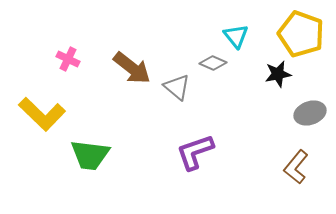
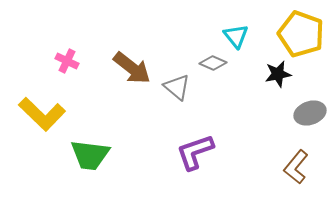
pink cross: moved 1 px left, 2 px down
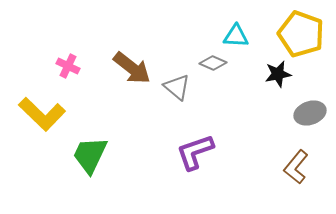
cyan triangle: rotated 48 degrees counterclockwise
pink cross: moved 1 px right, 5 px down
green trapezoid: rotated 108 degrees clockwise
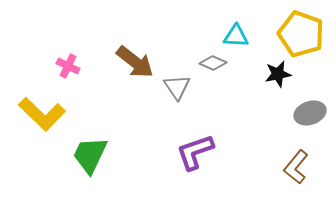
brown arrow: moved 3 px right, 6 px up
gray triangle: rotated 16 degrees clockwise
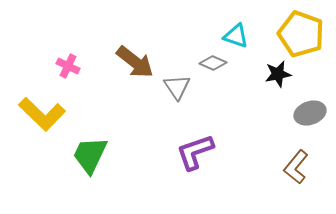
cyan triangle: rotated 16 degrees clockwise
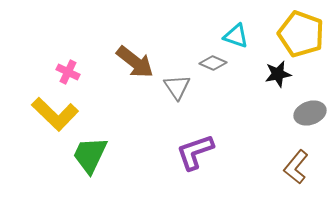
pink cross: moved 6 px down
yellow L-shape: moved 13 px right
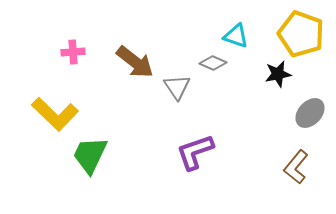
pink cross: moved 5 px right, 20 px up; rotated 30 degrees counterclockwise
gray ellipse: rotated 28 degrees counterclockwise
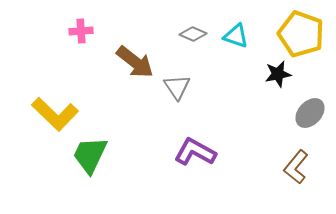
pink cross: moved 8 px right, 21 px up
gray diamond: moved 20 px left, 29 px up
purple L-shape: rotated 48 degrees clockwise
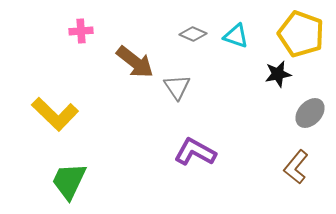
green trapezoid: moved 21 px left, 26 px down
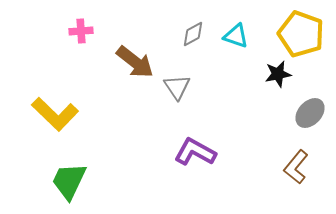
gray diamond: rotated 52 degrees counterclockwise
